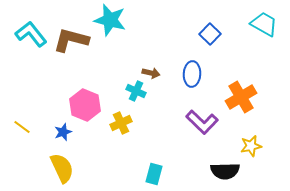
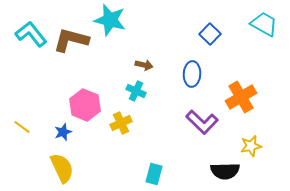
brown arrow: moved 7 px left, 8 px up
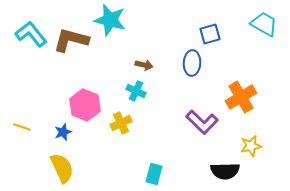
blue square: rotated 30 degrees clockwise
blue ellipse: moved 11 px up
yellow line: rotated 18 degrees counterclockwise
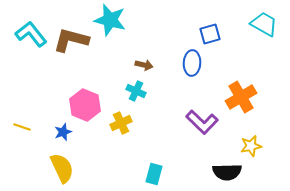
black semicircle: moved 2 px right, 1 px down
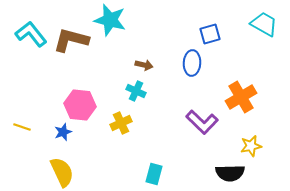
pink hexagon: moved 5 px left; rotated 16 degrees counterclockwise
yellow semicircle: moved 4 px down
black semicircle: moved 3 px right, 1 px down
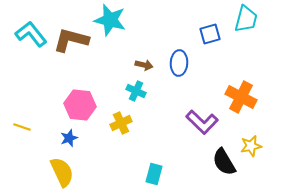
cyan trapezoid: moved 18 px left, 5 px up; rotated 76 degrees clockwise
blue ellipse: moved 13 px left
orange cross: rotated 32 degrees counterclockwise
blue star: moved 6 px right, 6 px down
black semicircle: moved 6 px left, 11 px up; rotated 60 degrees clockwise
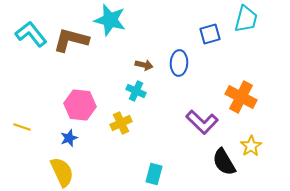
yellow star: rotated 20 degrees counterclockwise
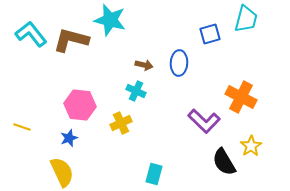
purple L-shape: moved 2 px right, 1 px up
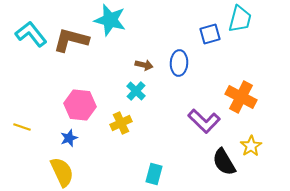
cyan trapezoid: moved 6 px left
cyan cross: rotated 18 degrees clockwise
